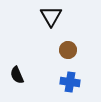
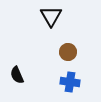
brown circle: moved 2 px down
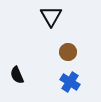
blue cross: rotated 24 degrees clockwise
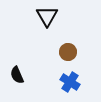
black triangle: moved 4 px left
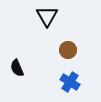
brown circle: moved 2 px up
black semicircle: moved 7 px up
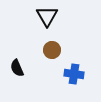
brown circle: moved 16 px left
blue cross: moved 4 px right, 8 px up; rotated 24 degrees counterclockwise
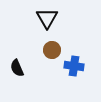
black triangle: moved 2 px down
blue cross: moved 8 px up
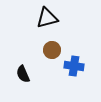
black triangle: rotated 45 degrees clockwise
black semicircle: moved 6 px right, 6 px down
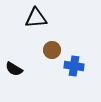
black triangle: moved 11 px left; rotated 10 degrees clockwise
black semicircle: moved 9 px left, 5 px up; rotated 36 degrees counterclockwise
